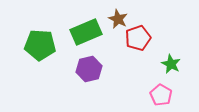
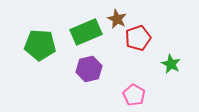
brown star: moved 1 px left
pink pentagon: moved 27 px left
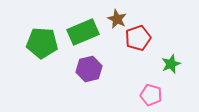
green rectangle: moved 3 px left
green pentagon: moved 2 px right, 2 px up
green star: rotated 24 degrees clockwise
pink pentagon: moved 17 px right; rotated 15 degrees counterclockwise
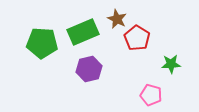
red pentagon: moved 1 px left; rotated 20 degrees counterclockwise
green star: rotated 18 degrees clockwise
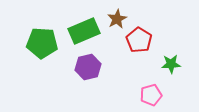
brown star: rotated 18 degrees clockwise
green rectangle: moved 1 px right, 1 px up
red pentagon: moved 2 px right, 2 px down
purple hexagon: moved 1 px left, 2 px up
pink pentagon: rotated 30 degrees counterclockwise
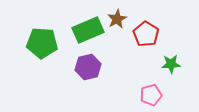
green rectangle: moved 4 px right, 1 px up
red pentagon: moved 7 px right, 6 px up
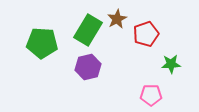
green rectangle: rotated 36 degrees counterclockwise
red pentagon: rotated 20 degrees clockwise
pink pentagon: rotated 15 degrees clockwise
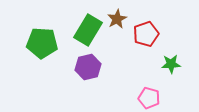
pink pentagon: moved 2 px left, 3 px down; rotated 15 degrees clockwise
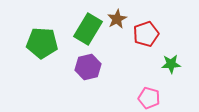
green rectangle: moved 1 px up
